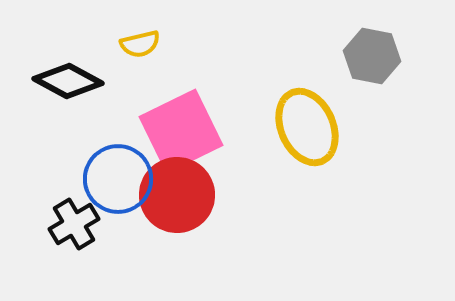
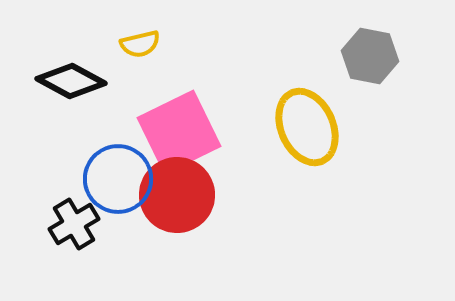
gray hexagon: moved 2 px left
black diamond: moved 3 px right
pink square: moved 2 px left, 1 px down
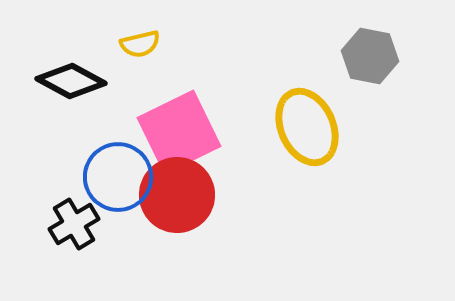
blue circle: moved 2 px up
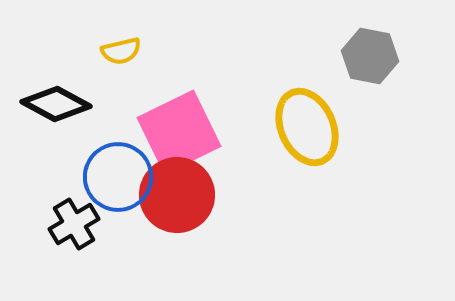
yellow semicircle: moved 19 px left, 7 px down
black diamond: moved 15 px left, 23 px down
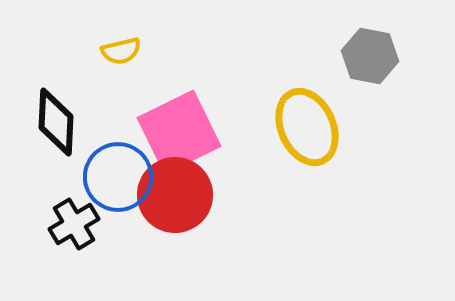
black diamond: moved 18 px down; rotated 64 degrees clockwise
red circle: moved 2 px left
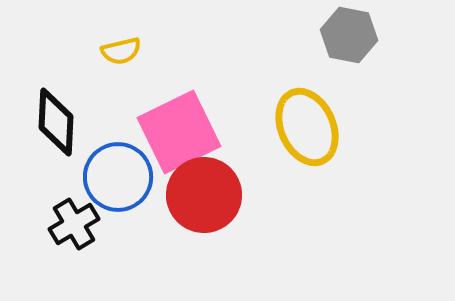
gray hexagon: moved 21 px left, 21 px up
red circle: moved 29 px right
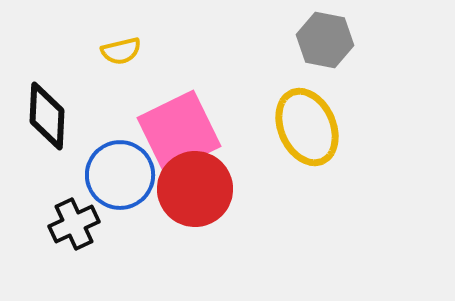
gray hexagon: moved 24 px left, 5 px down
black diamond: moved 9 px left, 6 px up
blue circle: moved 2 px right, 2 px up
red circle: moved 9 px left, 6 px up
black cross: rotated 6 degrees clockwise
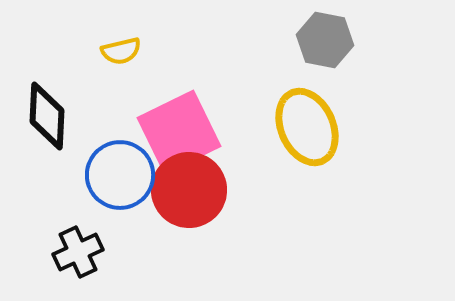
red circle: moved 6 px left, 1 px down
black cross: moved 4 px right, 28 px down
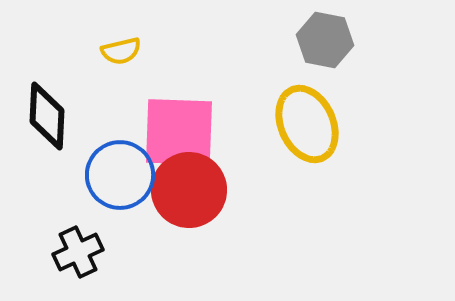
yellow ellipse: moved 3 px up
pink square: rotated 28 degrees clockwise
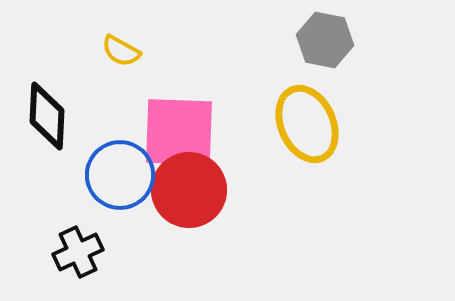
yellow semicircle: rotated 42 degrees clockwise
